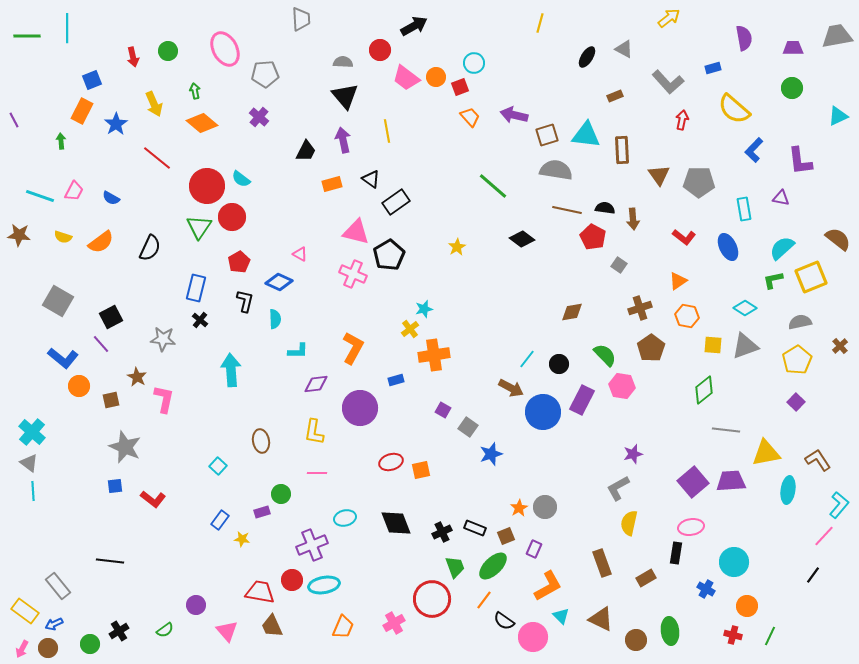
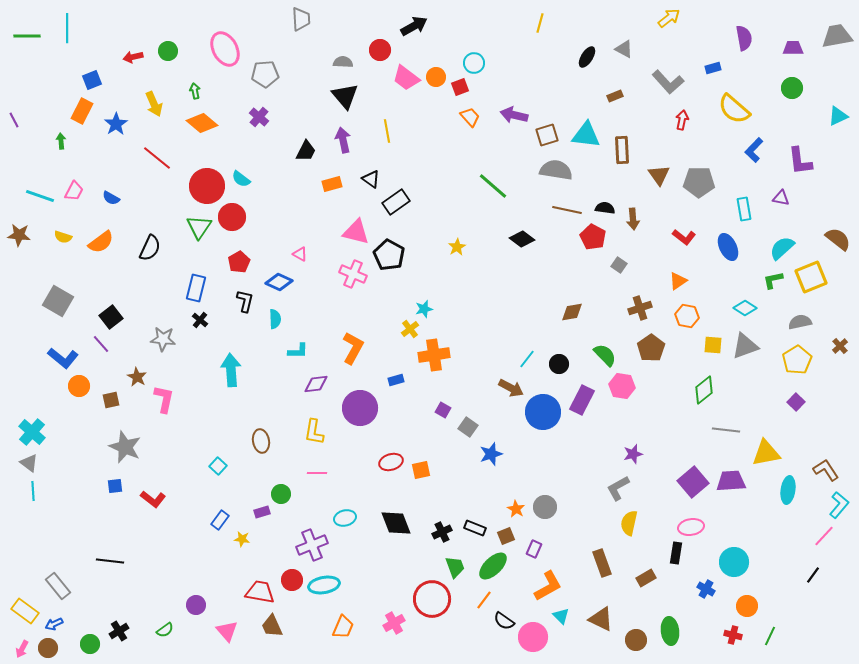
red arrow at (133, 57): rotated 90 degrees clockwise
black pentagon at (389, 255): rotated 12 degrees counterclockwise
black square at (111, 317): rotated 10 degrees counterclockwise
brown L-shape at (818, 460): moved 8 px right, 10 px down
orange star at (519, 508): moved 3 px left, 1 px down; rotated 12 degrees counterclockwise
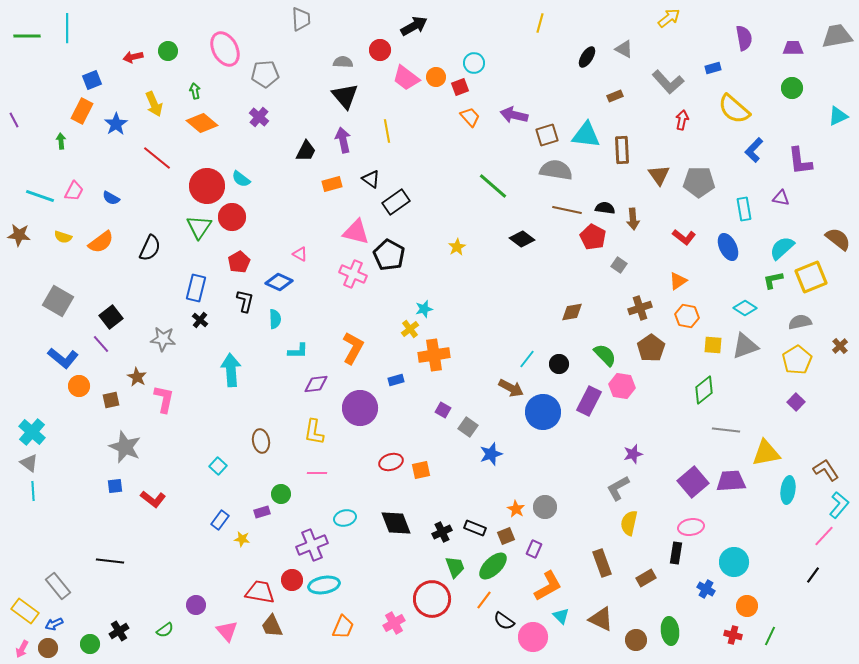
purple rectangle at (582, 400): moved 7 px right, 1 px down
